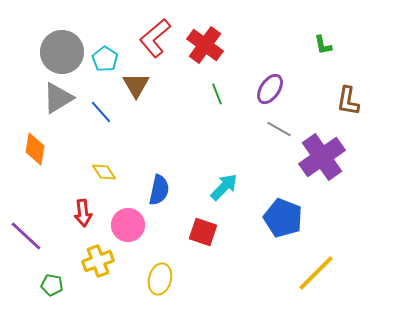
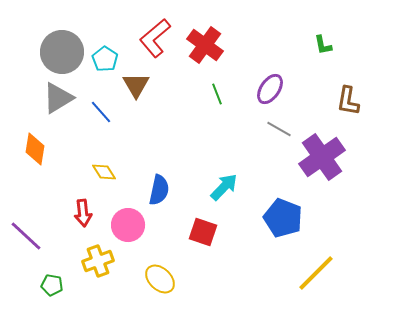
yellow ellipse: rotated 60 degrees counterclockwise
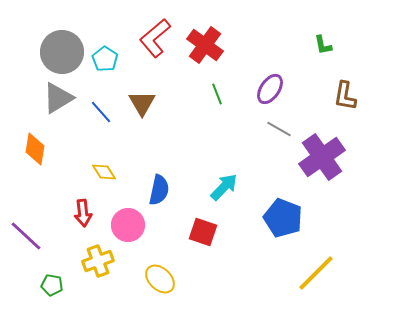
brown triangle: moved 6 px right, 18 px down
brown L-shape: moved 3 px left, 5 px up
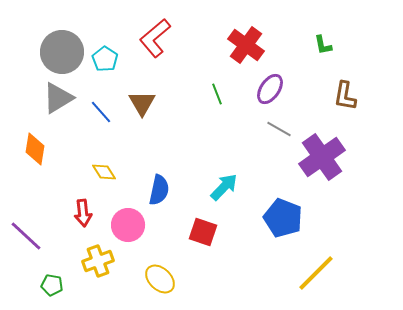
red cross: moved 41 px right
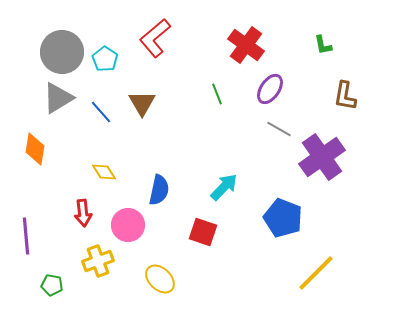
purple line: rotated 42 degrees clockwise
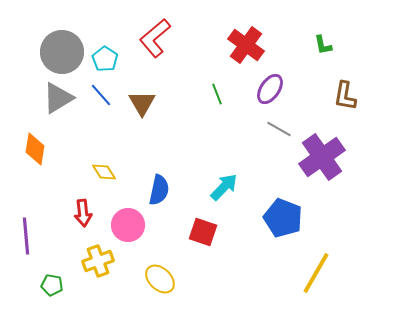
blue line: moved 17 px up
yellow line: rotated 15 degrees counterclockwise
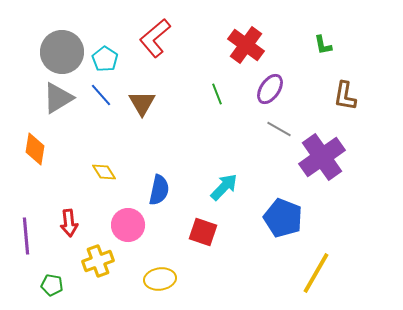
red arrow: moved 14 px left, 10 px down
yellow ellipse: rotated 52 degrees counterclockwise
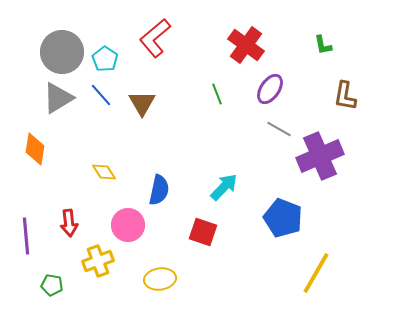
purple cross: moved 2 px left, 1 px up; rotated 12 degrees clockwise
